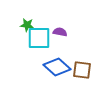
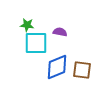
cyan square: moved 3 px left, 5 px down
blue diamond: rotated 64 degrees counterclockwise
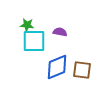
cyan square: moved 2 px left, 2 px up
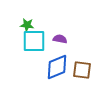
purple semicircle: moved 7 px down
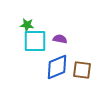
cyan square: moved 1 px right
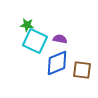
cyan square: rotated 25 degrees clockwise
blue diamond: moved 4 px up
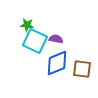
purple semicircle: moved 4 px left
brown square: moved 1 px up
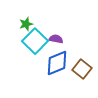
green star: moved 1 px left, 1 px up; rotated 24 degrees counterclockwise
cyan square: rotated 20 degrees clockwise
brown square: rotated 30 degrees clockwise
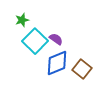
green star: moved 4 px left, 4 px up
purple semicircle: rotated 24 degrees clockwise
